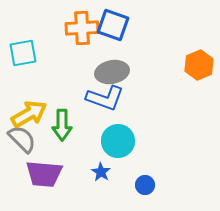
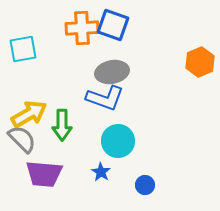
cyan square: moved 4 px up
orange hexagon: moved 1 px right, 3 px up
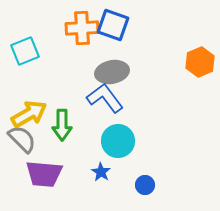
cyan square: moved 2 px right, 2 px down; rotated 12 degrees counterclockwise
blue L-shape: rotated 147 degrees counterclockwise
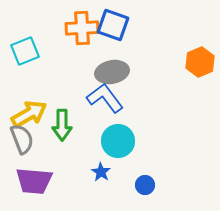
gray semicircle: rotated 24 degrees clockwise
purple trapezoid: moved 10 px left, 7 px down
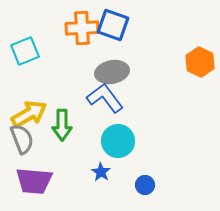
orange hexagon: rotated 12 degrees counterclockwise
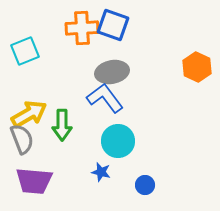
orange hexagon: moved 3 px left, 5 px down
blue star: rotated 18 degrees counterclockwise
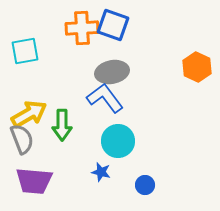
cyan square: rotated 12 degrees clockwise
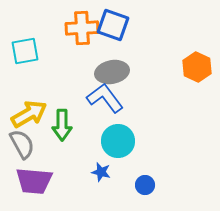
gray semicircle: moved 5 px down; rotated 8 degrees counterclockwise
